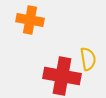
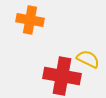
yellow semicircle: rotated 55 degrees counterclockwise
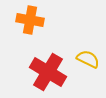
red cross: moved 14 px left, 4 px up; rotated 21 degrees clockwise
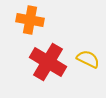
red cross: moved 10 px up
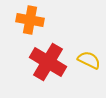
yellow semicircle: moved 1 px right, 1 px down
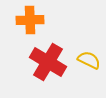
orange cross: rotated 12 degrees counterclockwise
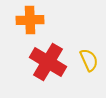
yellow semicircle: rotated 40 degrees clockwise
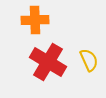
orange cross: moved 5 px right
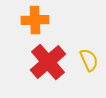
red cross: rotated 18 degrees clockwise
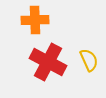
red cross: rotated 21 degrees counterclockwise
